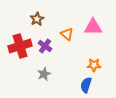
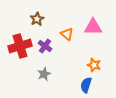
orange star: rotated 16 degrees clockwise
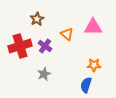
orange star: rotated 16 degrees counterclockwise
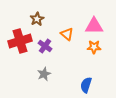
pink triangle: moved 1 px right, 1 px up
red cross: moved 5 px up
orange star: moved 18 px up
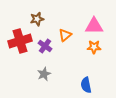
brown star: rotated 16 degrees clockwise
orange triangle: moved 2 px left, 1 px down; rotated 40 degrees clockwise
blue semicircle: rotated 28 degrees counterclockwise
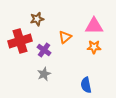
orange triangle: moved 2 px down
purple cross: moved 1 px left, 4 px down
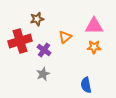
gray star: moved 1 px left
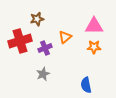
purple cross: moved 1 px right, 2 px up; rotated 32 degrees clockwise
